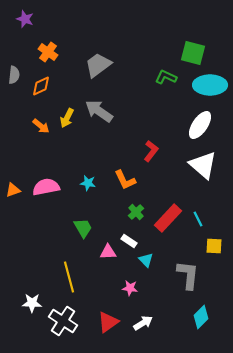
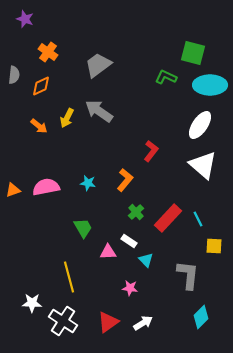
orange arrow: moved 2 px left
orange L-shape: rotated 115 degrees counterclockwise
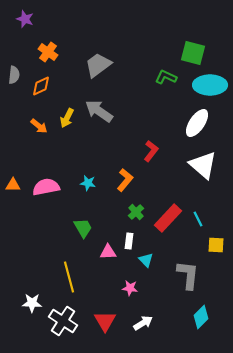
white ellipse: moved 3 px left, 2 px up
orange triangle: moved 5 px up; rotated 21 degrees clockwise
white rectangle: rotated 63 degrees clockwise
yellow square: moved 2 px right, 1 px up
red triangle: moved 3 px left, 1 px up; rotated 25 degrees counterclockwise
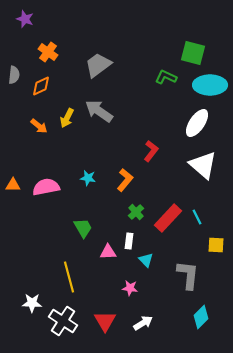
cyan star: moved 5 px up
cyan line: moved 1 px left, 2 px up
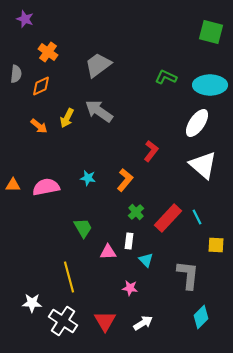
green square: moved 18 px right, 21 px up
gray semicircle: moved 2 px right, 1 px up
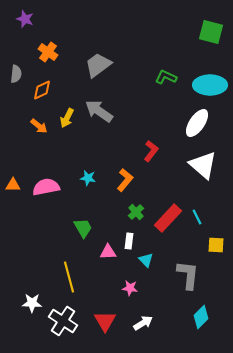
orange diamond: moved 1 px right, 4 px down
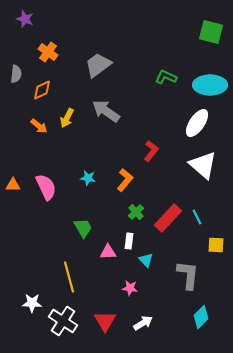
gray arrow: moved 7 px right
pink semicircle: rotated 76 degrees clockwise
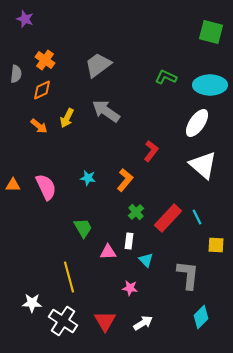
orange cross: moved 3 px left, 8 px down
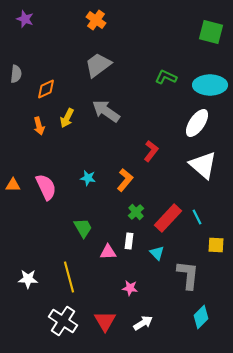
orange cross: moved 51 px right, 40 px up
orange diamond: moved 4 px right, 1 px up
orange arrow: rotated 36 degrees clockwise
cyan triangle: moved 11 px right, 7 px up
white star: moved 4 px left, 24 px up
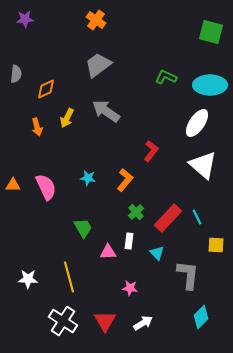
purple star: rotated 24 degrees counterclockwise
orange arrow: moved 2 px left, 1 px down
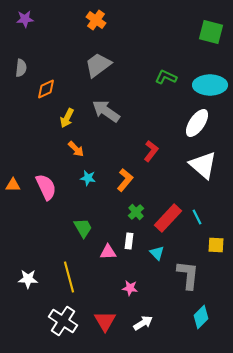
gray semicircle: moved 5 px right, 6 px up
orange arrow: moved 39 px right, 22 px down; rotated 30 degrees counterclockwise
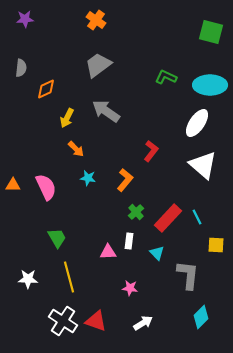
green trapezoid: moved 26 px left, 10 px down
red triangle: moved 9 px left; rotated 40 degrees counterclockwise
